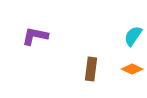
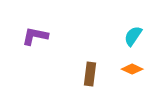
brown rectangle: moved 1 px left, 5 px down
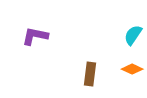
cyan semicircle: moved 1 px up
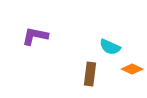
cyan semicircle: moved 23 px left, 12 px down; rotated 100 degrees counterclockwise
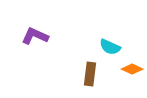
purple L-shape: rotated 12 degrees clockwise
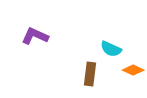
cyan semicircle: moved 1 px right, 2 px down
orange diamond: moved 1 px right, 1 px down
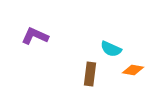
orange diamond: rotated 15 degrees counterclockwise
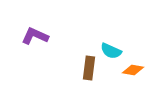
cyan semicircle: moved 2 px down
brown rectangle: moved 1 px left, 6 px up
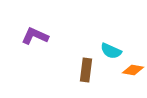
brown rectangle: moved 3 px left, 2 px down
